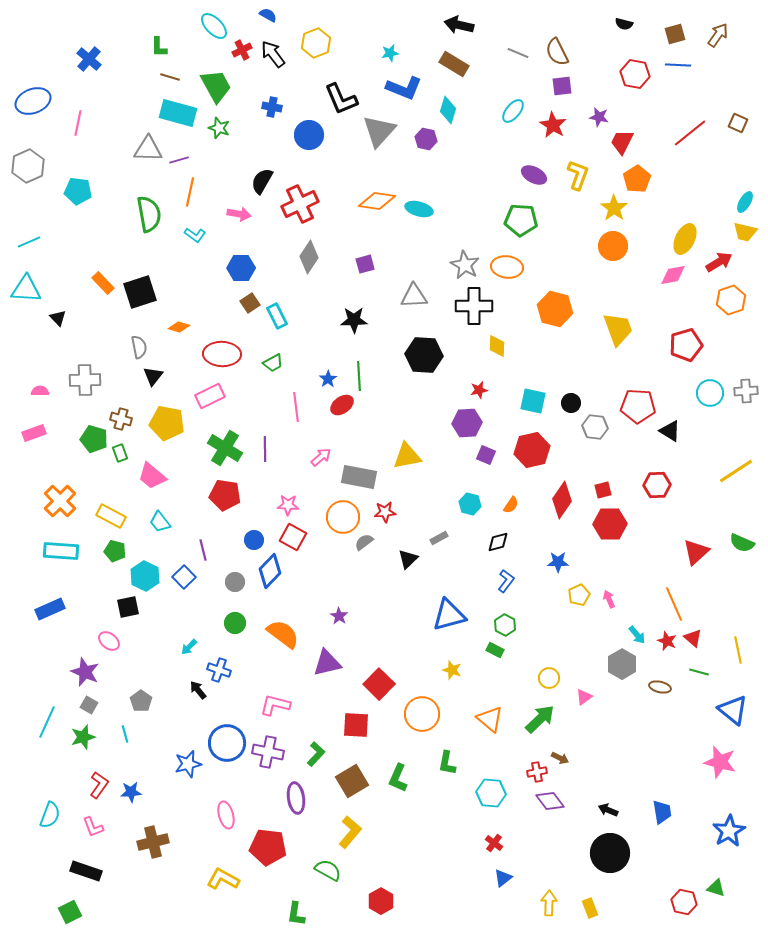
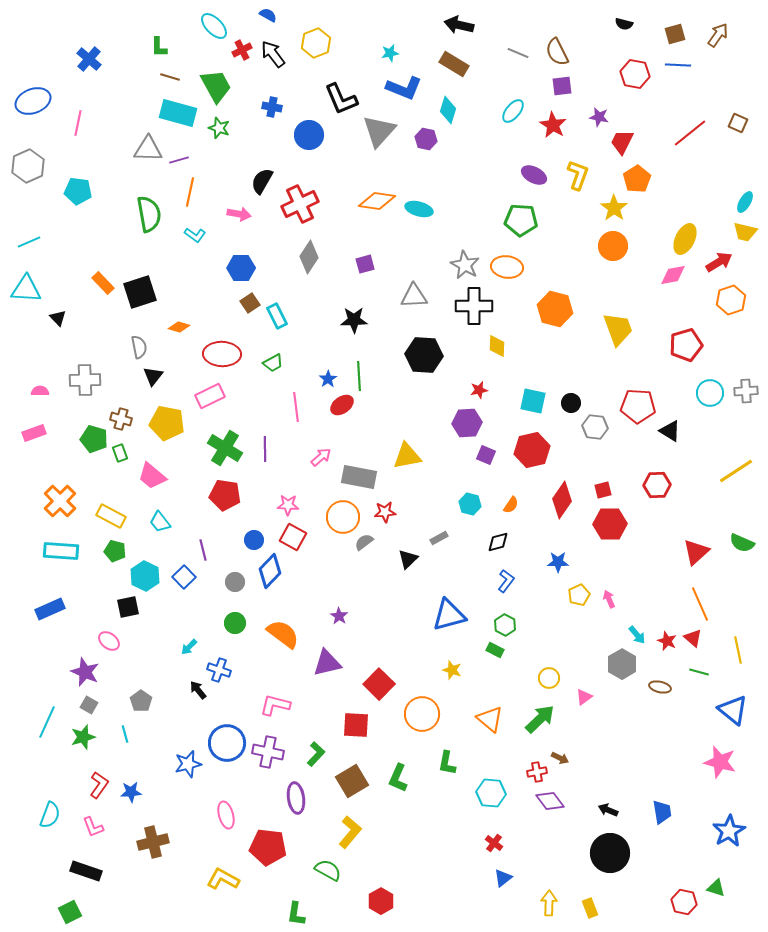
orange line at (674, 604): moved 26 px right
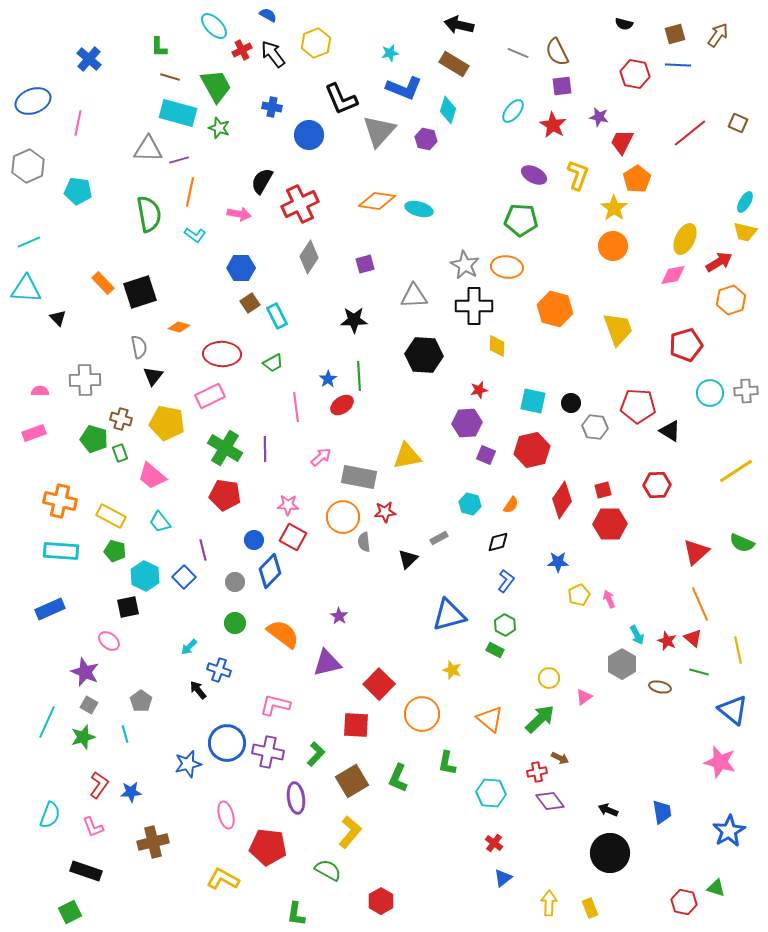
orange cross at (60, 501): rotated 32 degrees counterclockwise
gray semicircle at (364, 542): rotated 60 degrees counterclockwise
cyan arrow at (637, 635): rotated 12 degrees clockwise
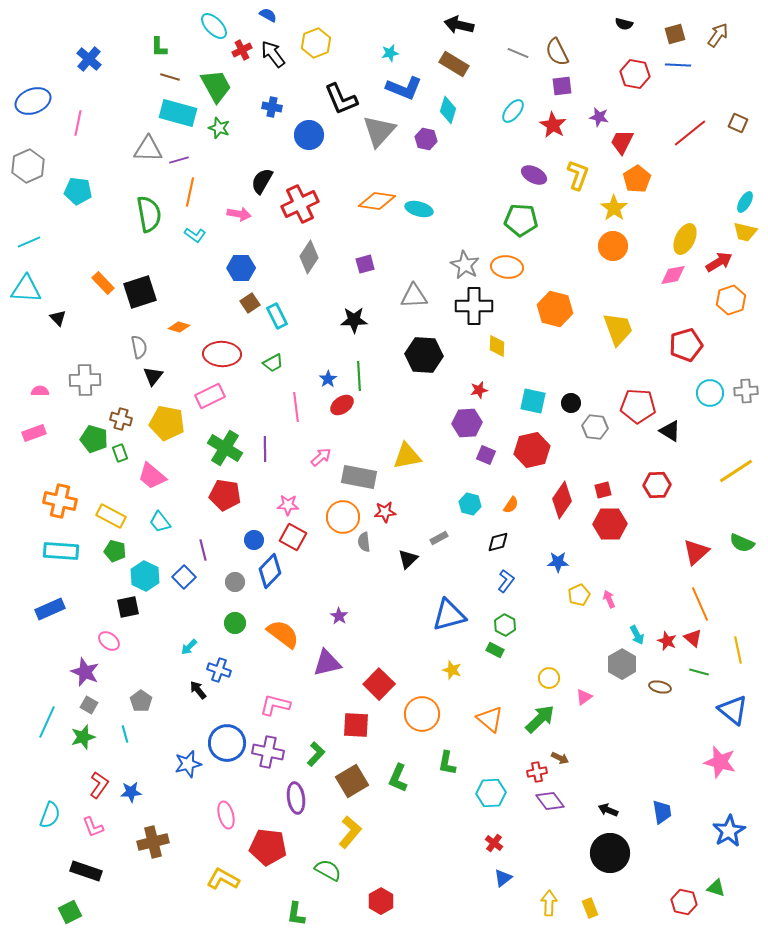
cyan hexagon at (491, 793): rotated 8 degrees counterclockwise
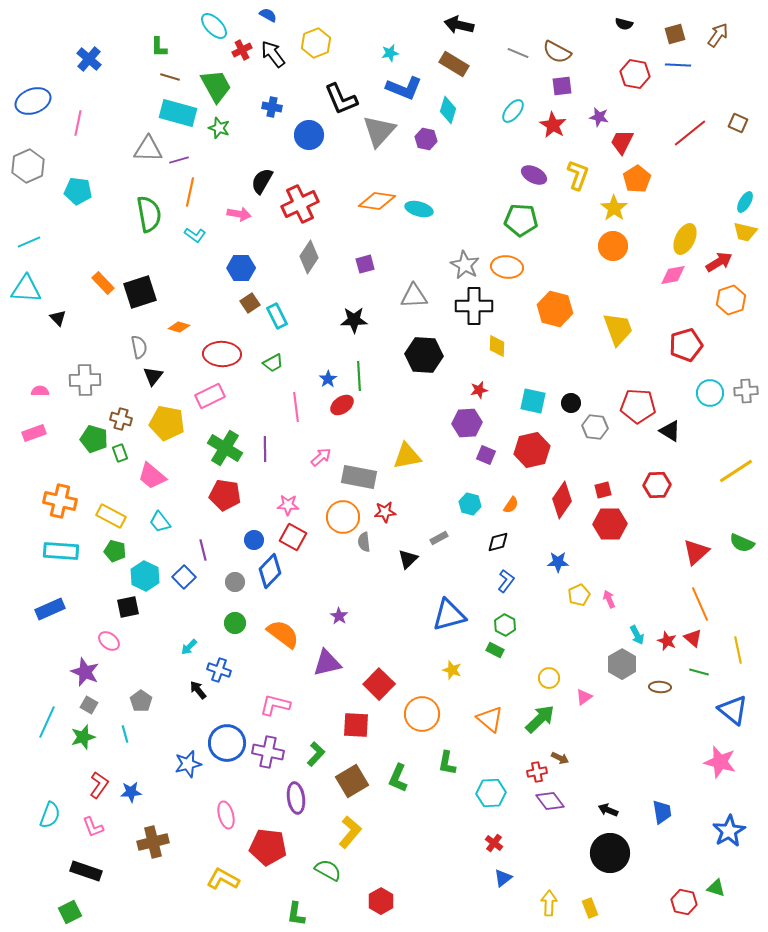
brown semicircle at (557, 52): rotated 36 degrees counterclockwise
brown ellipse at (660, 687): rotated 10 degrees counterclockwise
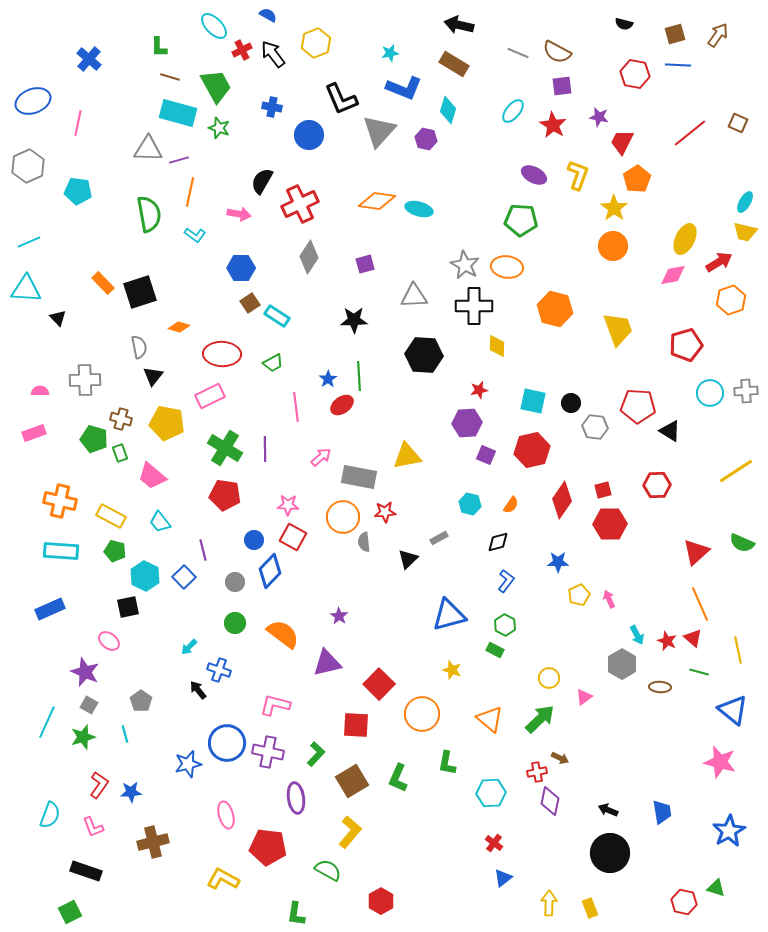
cyan rectangle at (277, 316): rotated 30 degrees counterclockwise
purple diamond at (550, 801): rotated 48 degrees clockwise
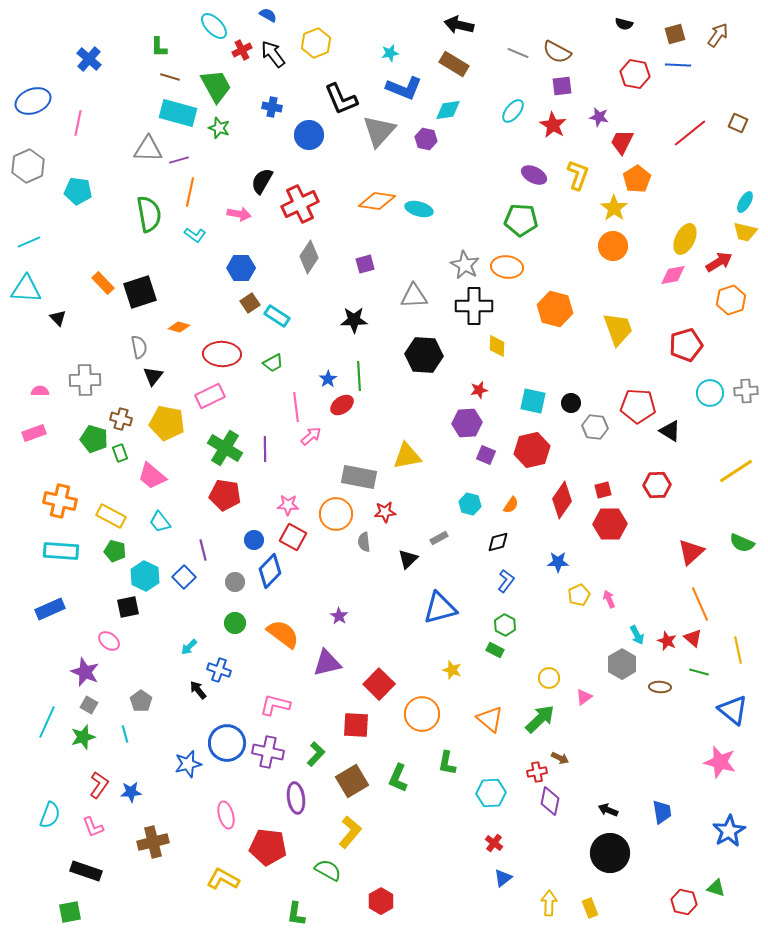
cyan diamond at (448, 110): rotated 64 degrees clockwise
pink arrow at (321, 457): moved 10 px left, 21 px up
orange circle at (343, 517): moved 7 px left, 3 px up
red triangle at (696, 552): moved 5 px left
blue triangle at (449, 615): moved 9 px left, 7 px up
green square at (70, 912): rotated 15 degrees clockwise
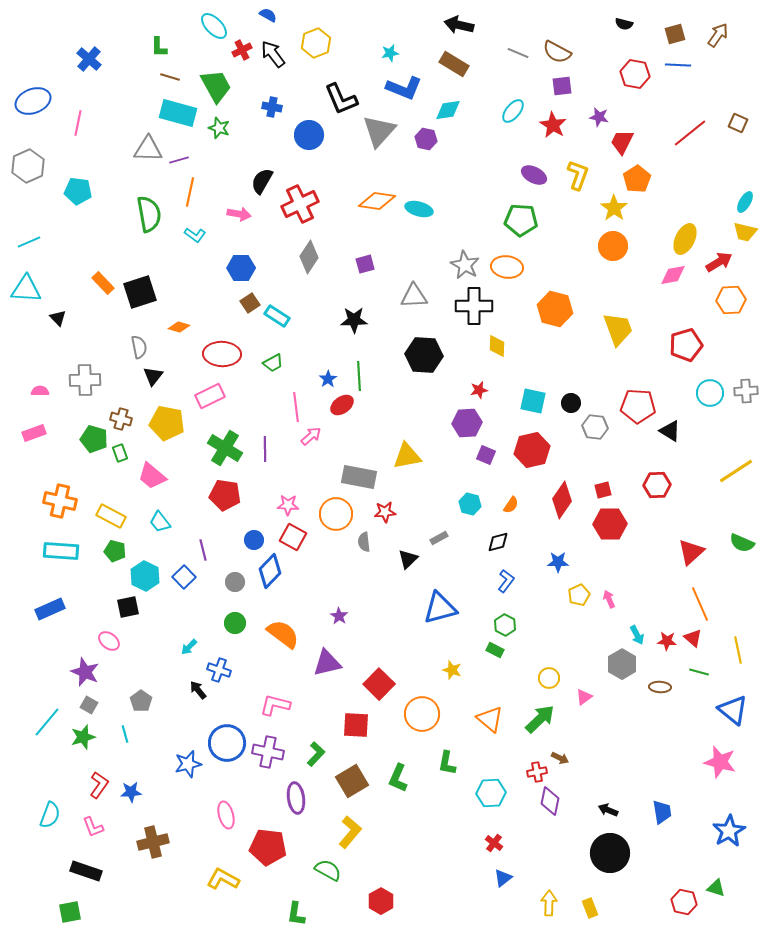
orange hexagon at (731, 300): rotated 16 degrees clockwise
red star at (667, 641): rotated 18 degrees counterclockwise
cyan line at (47, 722): rotated 16 degrees clockwise
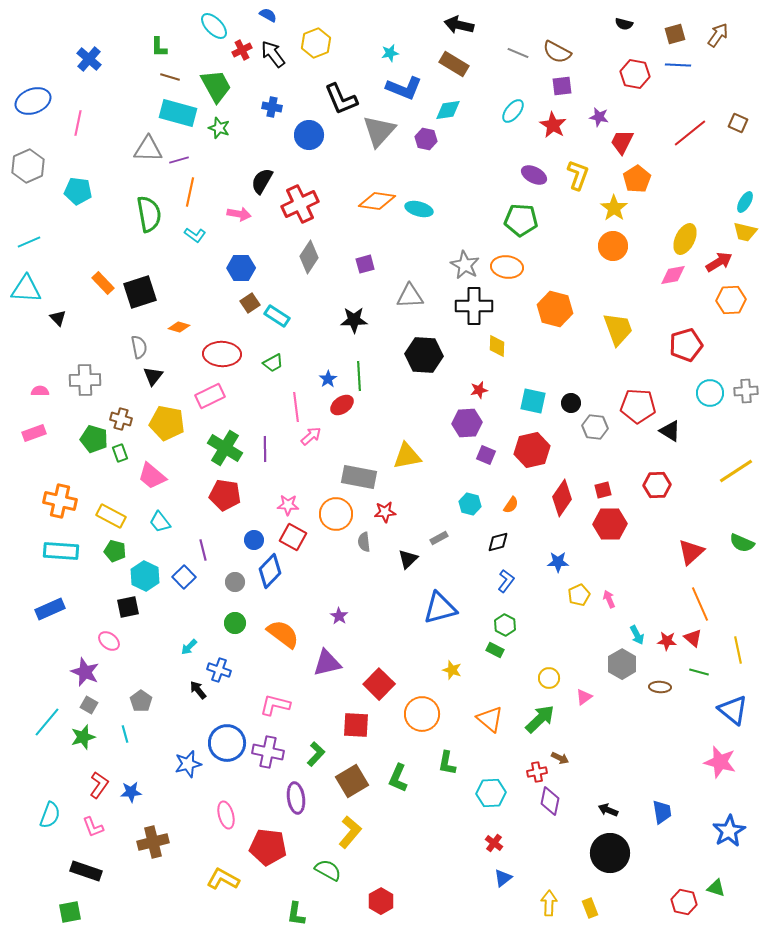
gray triangle at (414, 296): moved 4 px left
red diamond at (562, 500): moved 2 px up
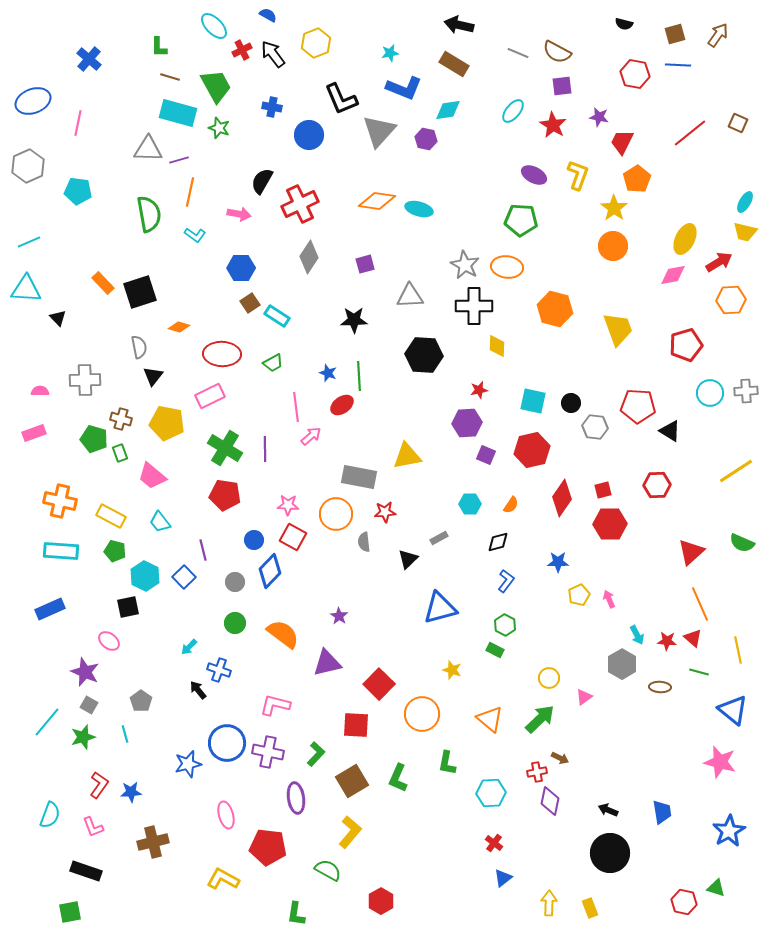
blue star at (328, 379): moved 6 px up; rotated 18 degrees counterclockwise
cyan hexagon at (470, 504): rotated 15 degrees counterclockwise
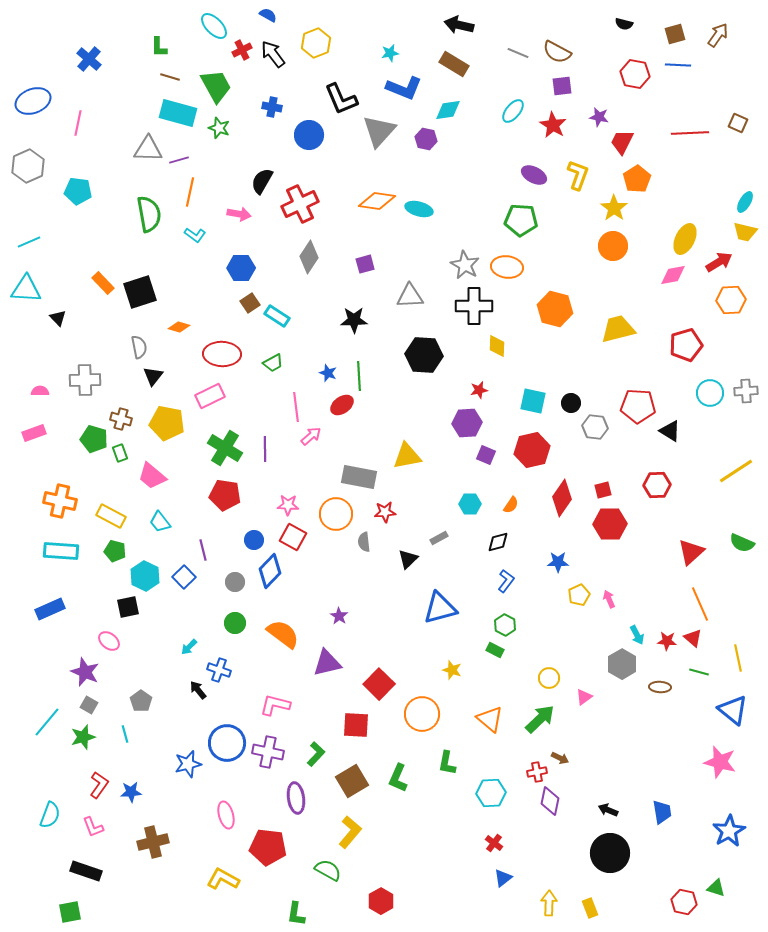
red line at (690, 133): rotated 36 degrees clockwise
yellow trapezoid at (618, 329): rotated 84 degrees counterclockwise
yellow line at (738, 650): moved 8 px down
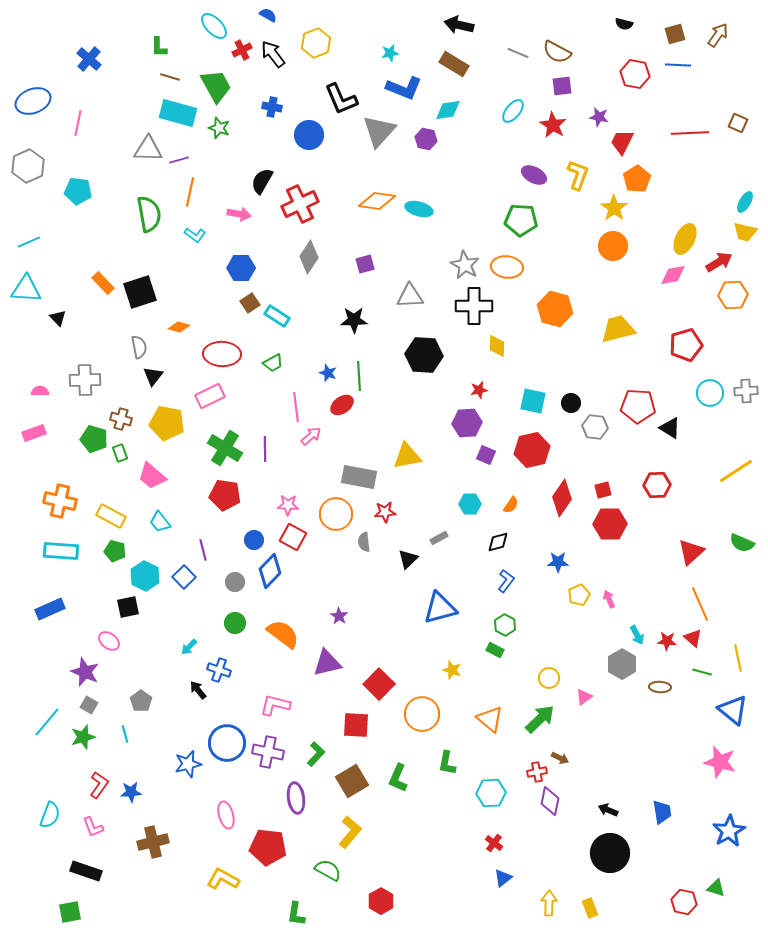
orange hexagon at (731, 300): moved 2 px right, 5 px up
black triangle at (670, 431): moved 3 px up
green line at (699, 672): moved 3 px right
